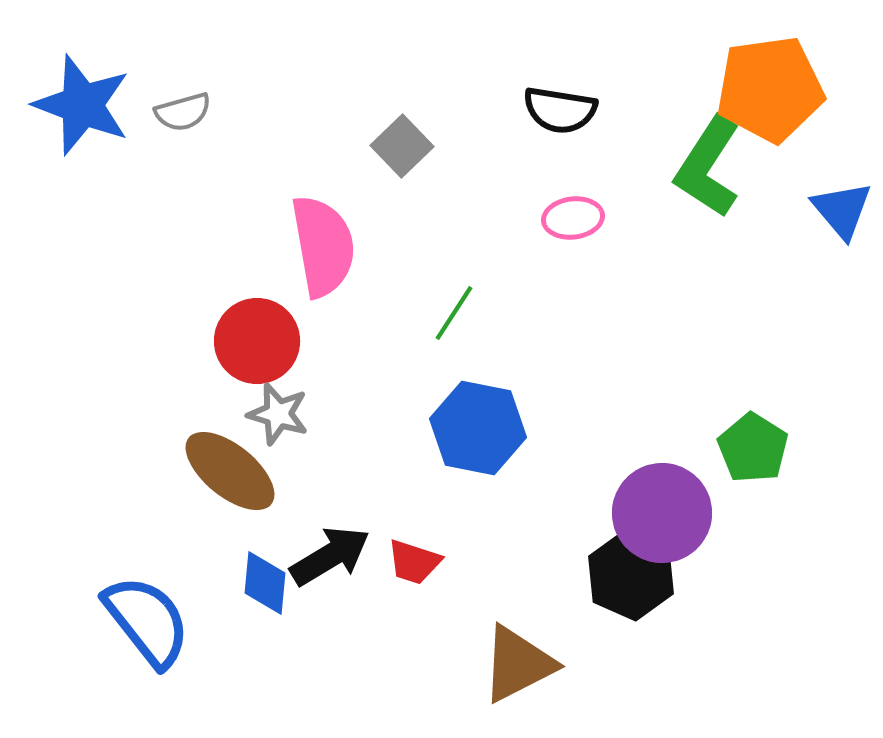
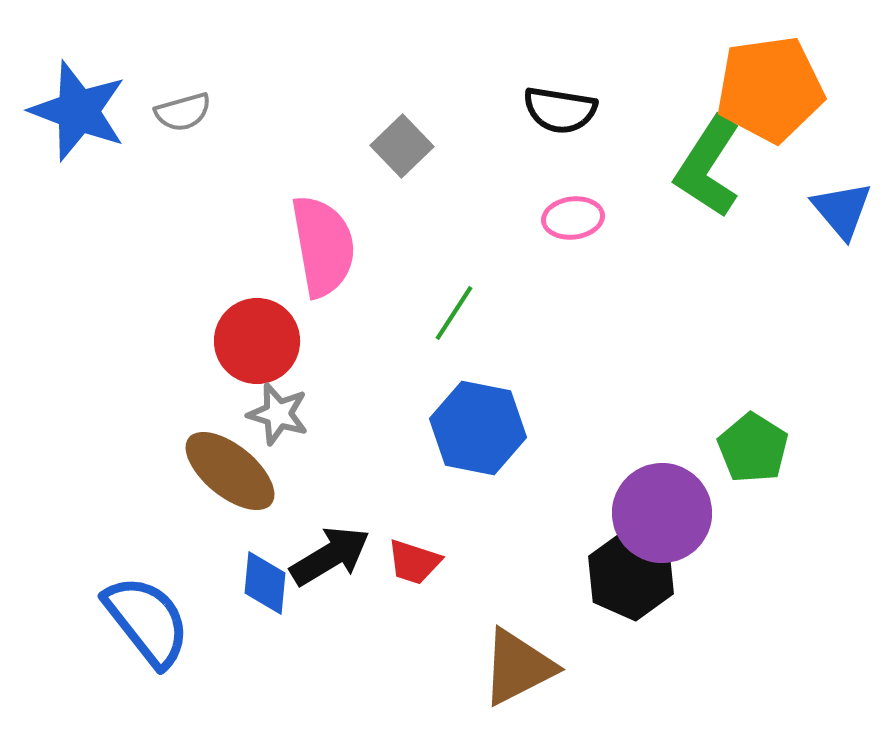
blue star: moved 4 px left, 6 px down
brown triangle: moved 3 px down
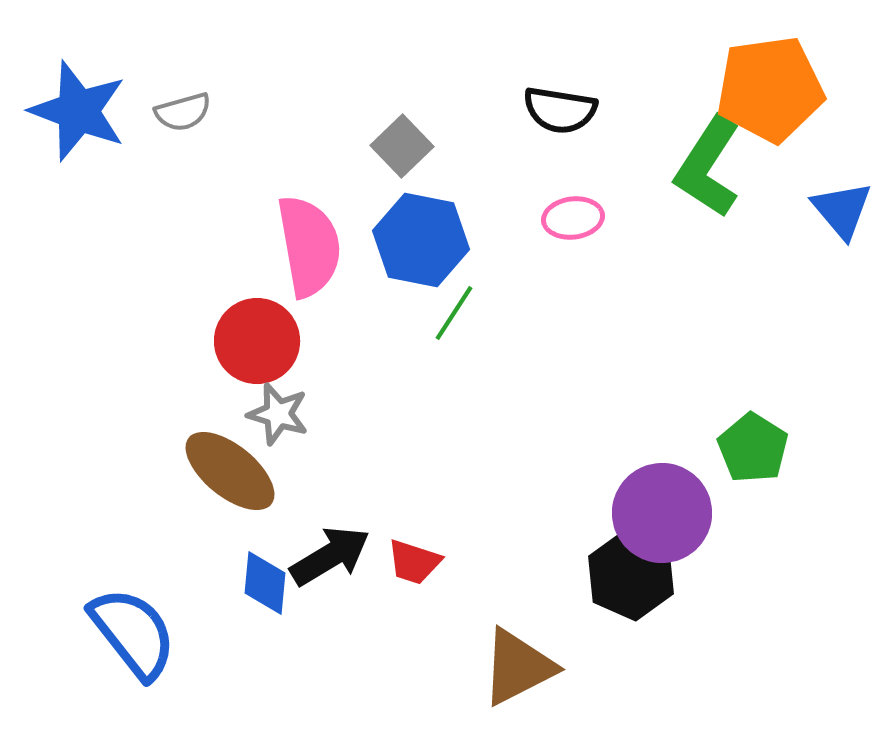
pink semicircle: moved 14 px left
blue hexagon: moved 57 px left, 188 px up
blue semicircle: moved 14 px left, 12 px down
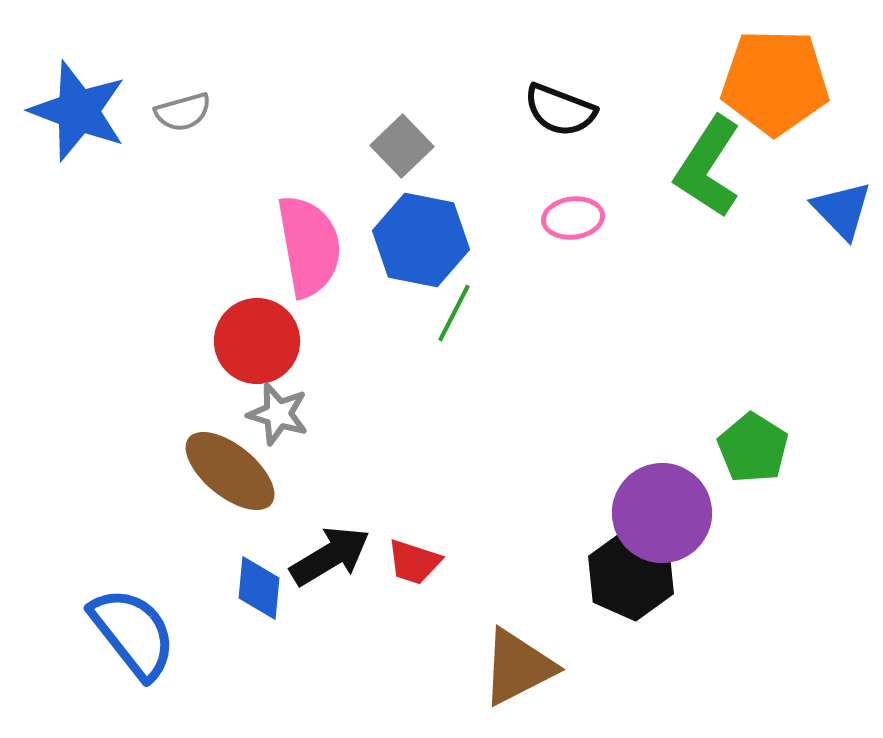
orange pentagon: moved 5 px right, 7 px up; rotated 9 degrees clockwise
black semicircle: rotated 12 degrees clockwise
blue triangle: rotated 4 degrees counterclockwise
green line: rotated 6 degrees counterclockwise
blue diamond: moved 6 px left, 5 px down
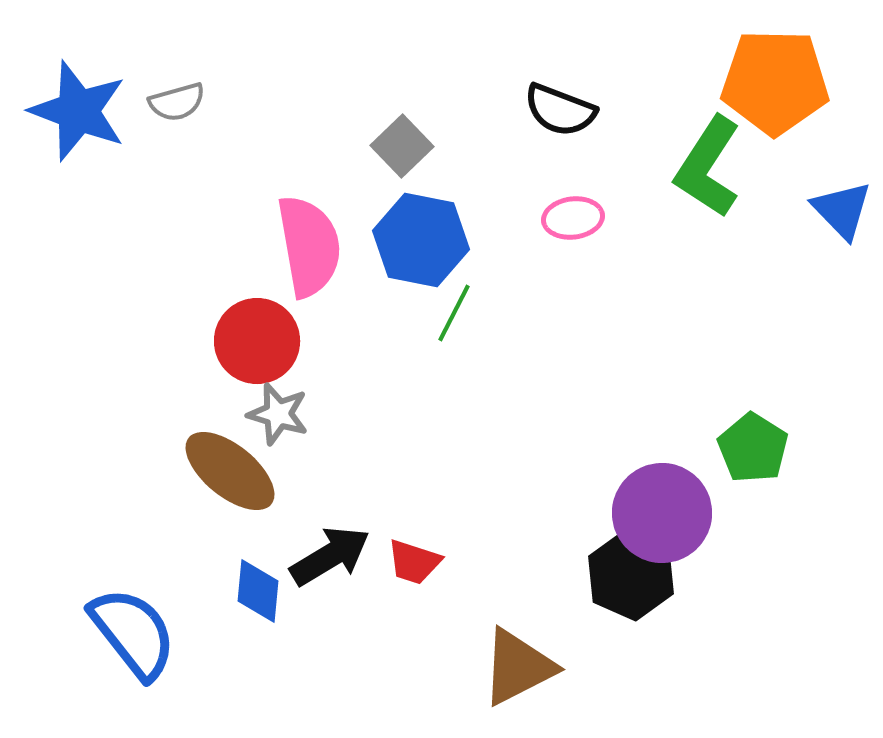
gray semicircle: moved 6 px left, 10 px up
blue diamond: moved 1 px left, 3 px down
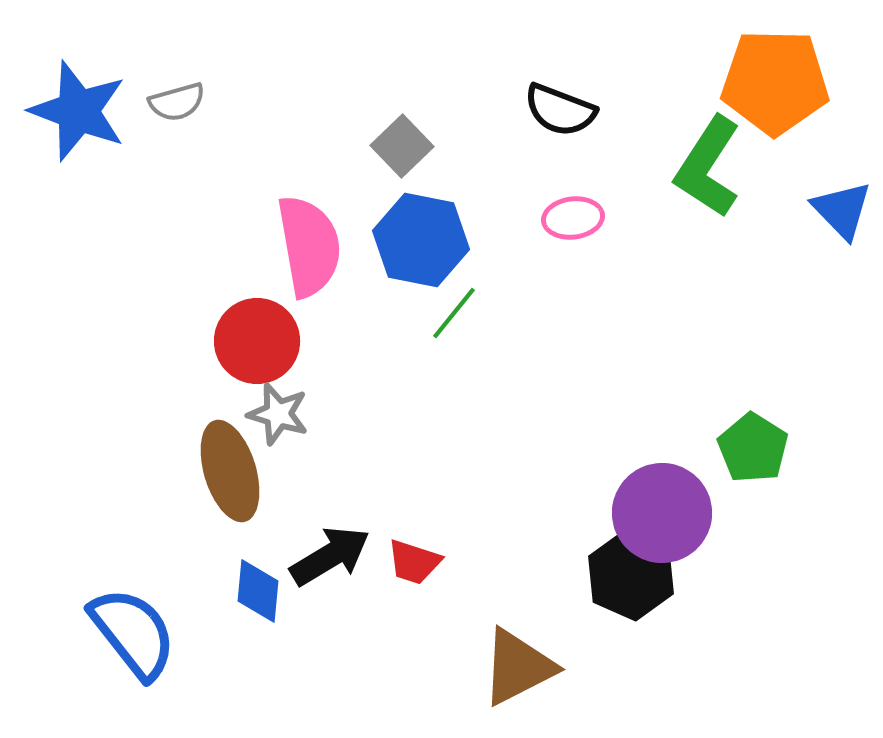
green line: rotated 12 degrees clockwise
brown ellipse: rotated 34 degrees clockwise
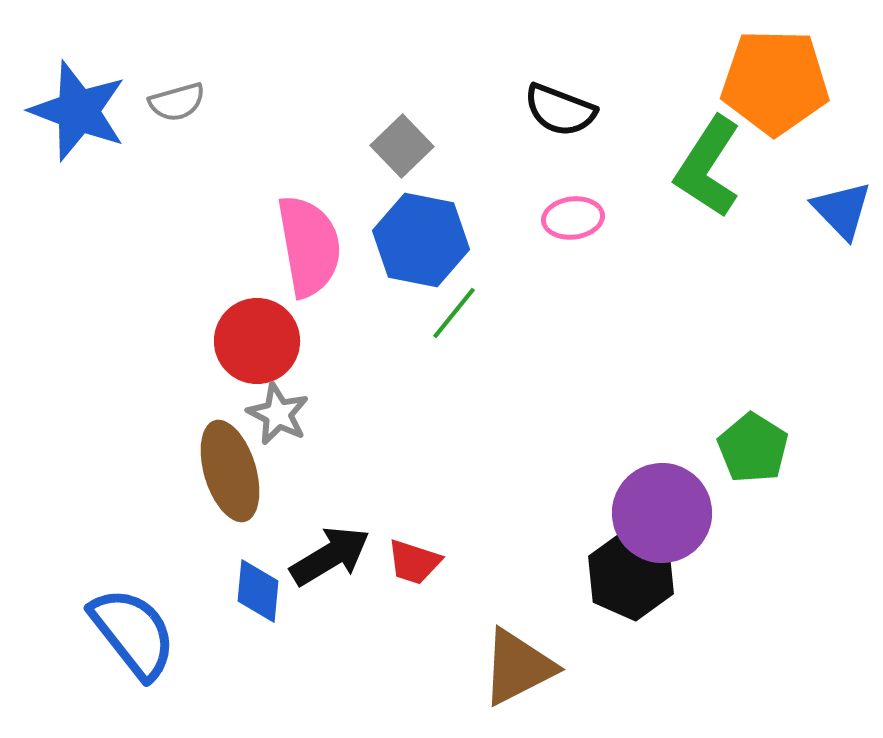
gray star: rotated 10 degrees clockwise
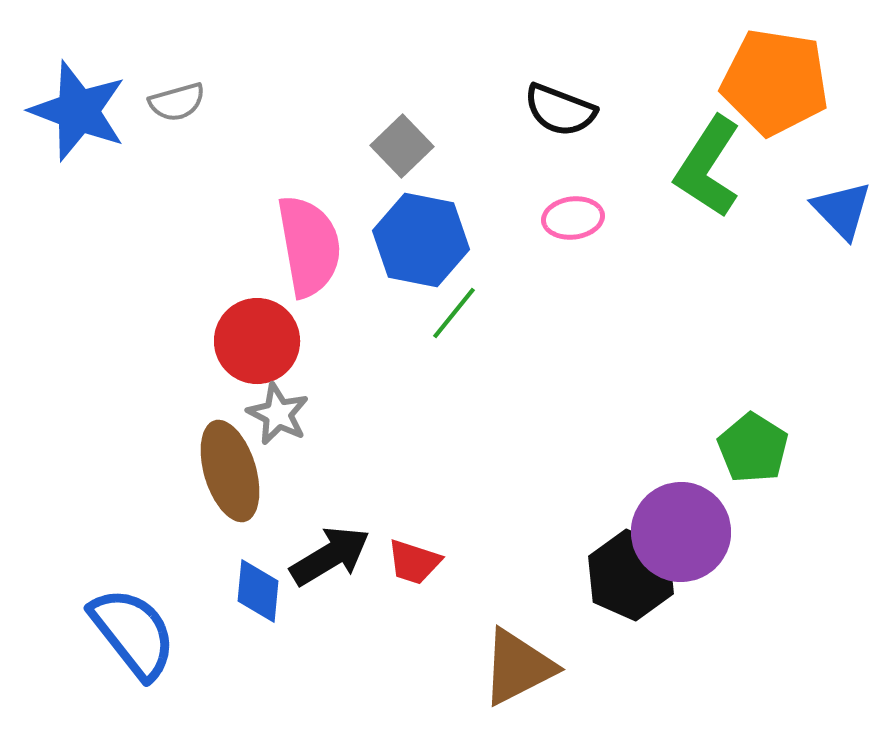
orange pentagon: rotated 8 degrees clockwise
purple circle: moved 19 px right, 19 px down
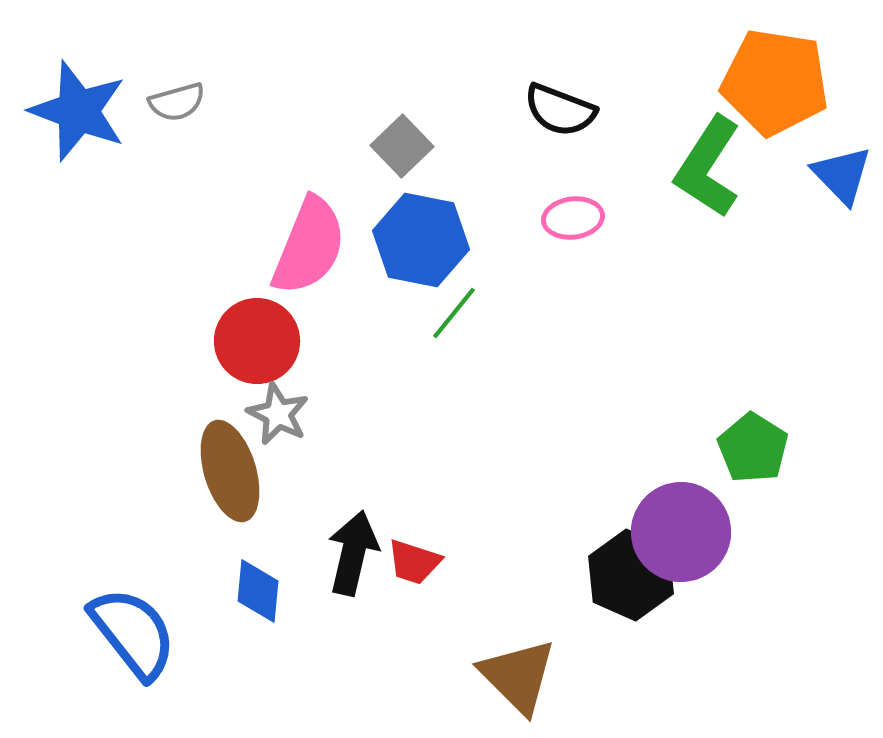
blue triangle: moved 35 px up
pink semicircle: rotated 32 degrees clockwise
black arrow: moved 23 px right, 3 px up; rotated 46 degrees counterclockwise
brown triangle: moved 9 px down; rotated 48 degrees counterclockwise
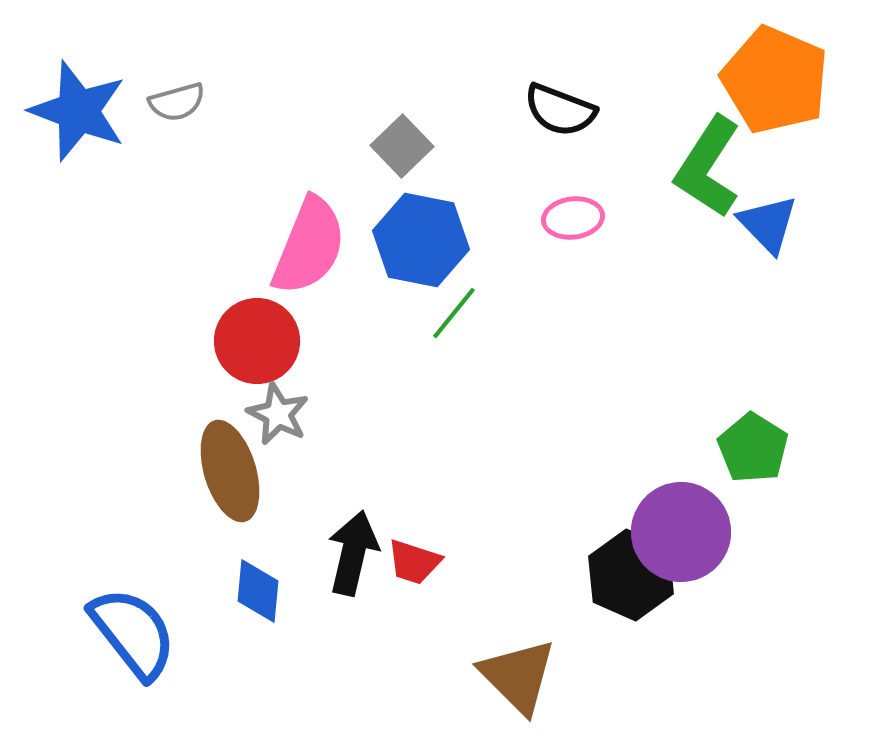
orange pentagon: moved 2 px up; rotated 14 degrees clockwise
blue triangle: moved 74 px left, 49 px down
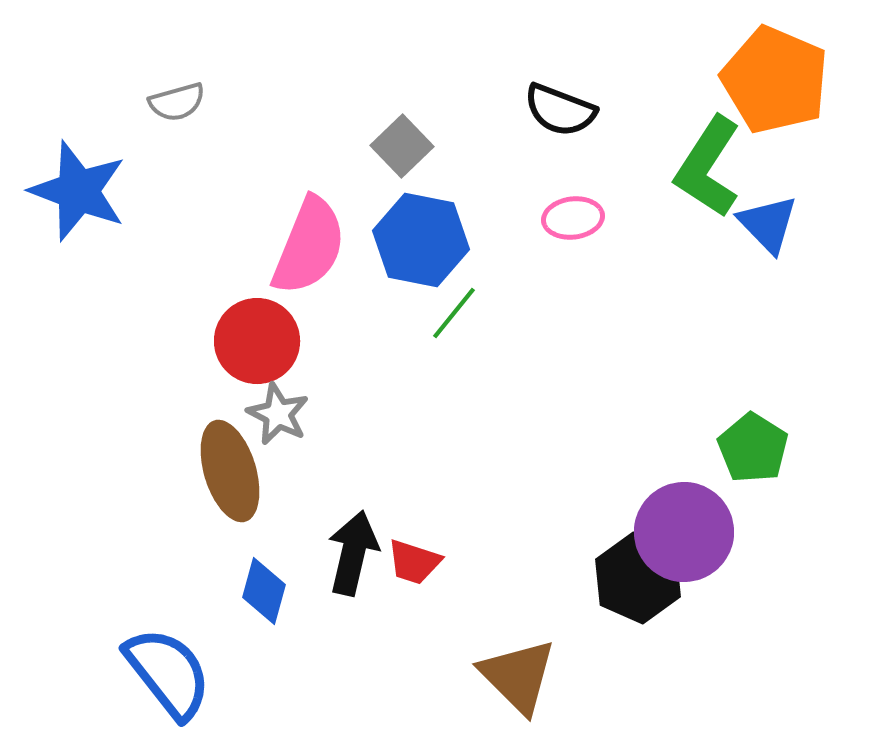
blue star: moved 80 px down
purple circle: moved 3 px right
black hexagon: moved 7 px right, 3 px down
blue diamond: moved 6 px right; rotated 10 degrees clockwise
blue semicircle: moved 35 px right, 40 px down
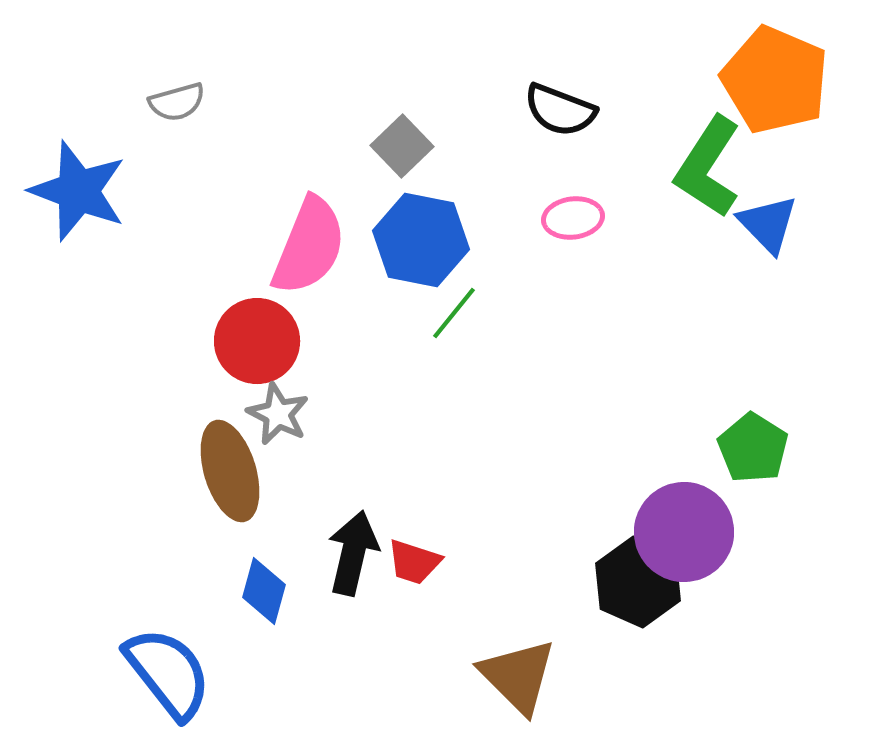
black hexagon: moved 4 px down
